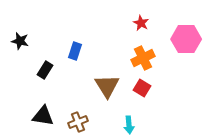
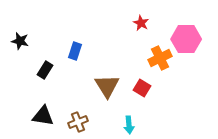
orange cross: moved 17 px right
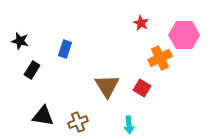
pink hexagon: moved 2 px left, 4 px up
blue rectangle: moved 10 px left, 2 px up
black rectangle: moved 13 px left
